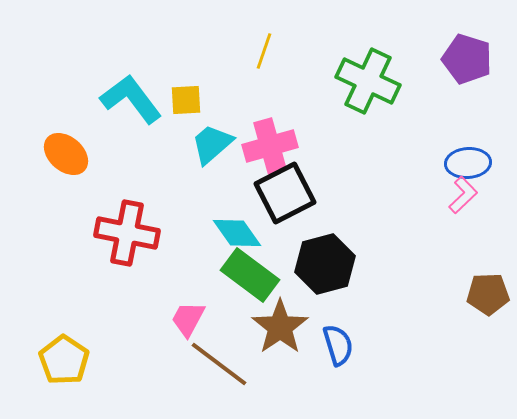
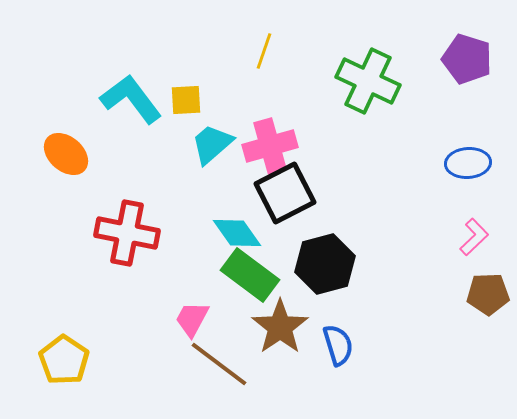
pink L-shape: moved 11 px right, 42 px down
pink trapezoid: moved 4 px right
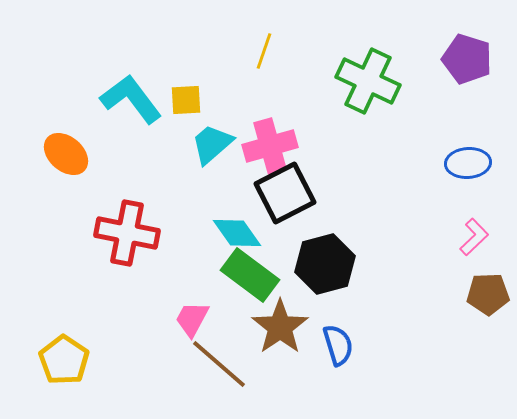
brown line: rotated 4 degrees clockwise
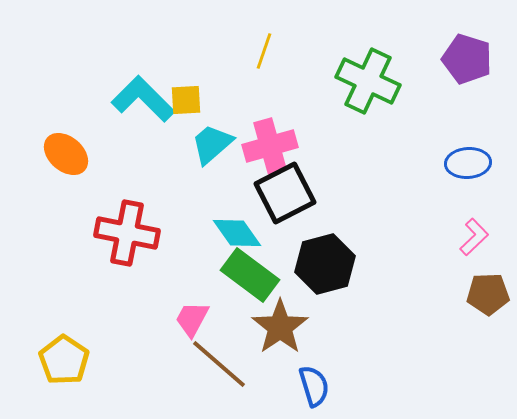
cyan L-shape: moved 12 px right; rotated 8 degrees counterclockwise
blue semicircle: moved 24 px left, 41 px down
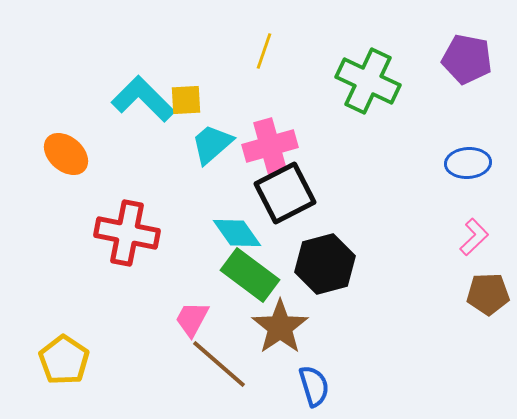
purple pentagon: rotated 6 degrees counterclockwise
